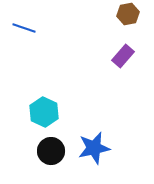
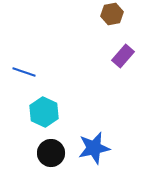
brown hexagon: moved 16 px left
blue line: moved 44 px down
black circle: moved 2 px down
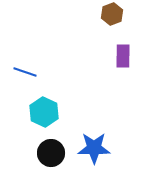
brown hexagon: rotated 10 degrees counterclockwise
purple rectangle: rotated 40 degrees counterclockwise
blue line: moved 1 px right
blue star: rotated 12 degrees clockwise
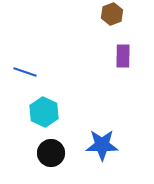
blue star: moved 8 px right, 3 px up
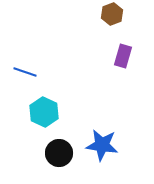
purple rectangle: rotated 15 degrees clockwise
blue star: rotated 8 degrees clockwise
black circle: moved 8 px right
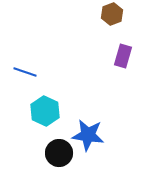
cyan hexagon: moved 1 px right, 1 px up
blue star: moved 14 px left, 10 px up
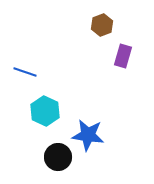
brown hexagon: moved 10 px left, 11 px down
black circle: moved 1 px left, 4 px down
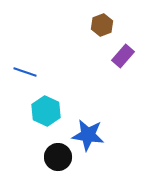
purple rectangle: rotated 25 degrees clockwise
cyan hexagon: moved 1 px right
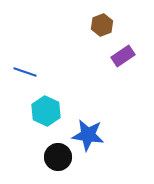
purple rectangle: rotated 15 degrees clockwise
